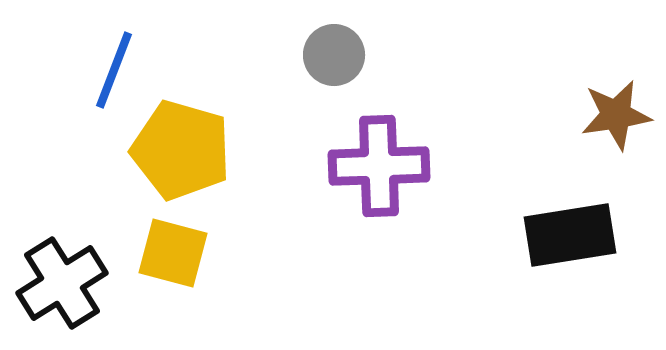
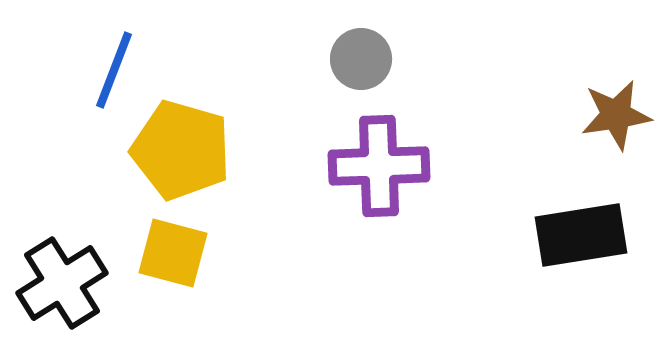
gray circle: moved 27 px right, 4 px down
black rectangle: moved 11 px right
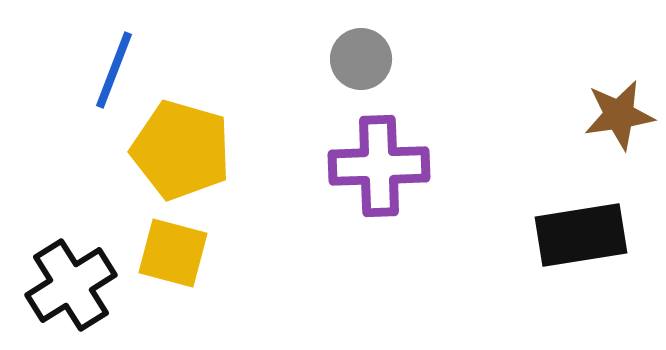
brown star: moved 3 px right
black cross: moved 9 px right, 2 px down
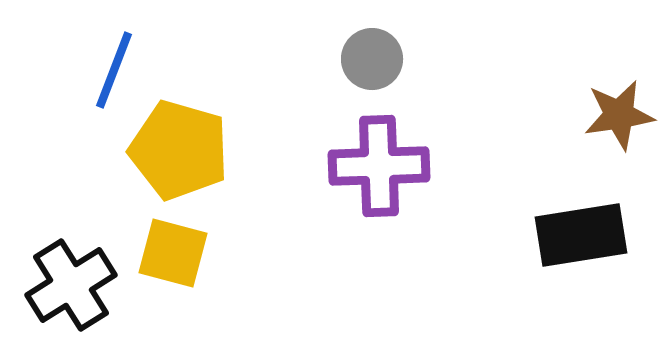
gray circle: moved 11 px right
yellow pentagon: moved 2 px left
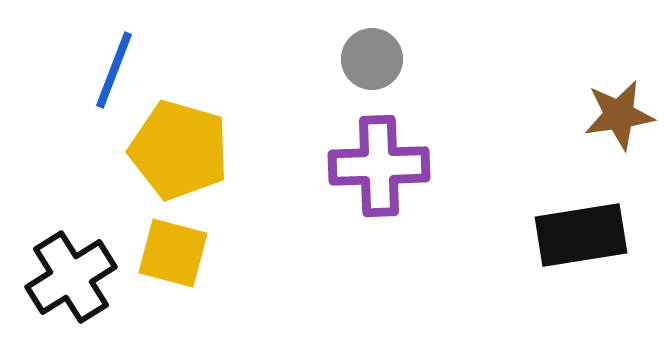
black cross: moved 8 px up
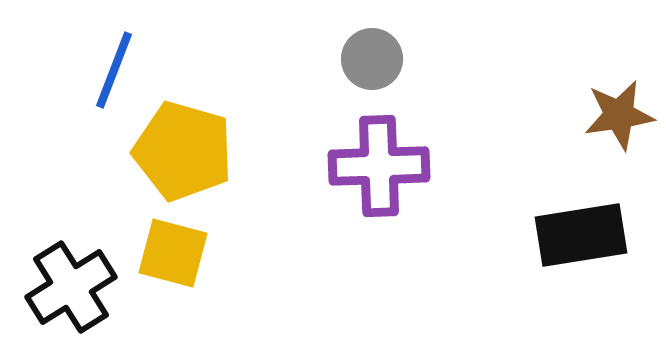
yellow pentagon: moved 4 px right, 1 px down
black cross: moved 10 px down
